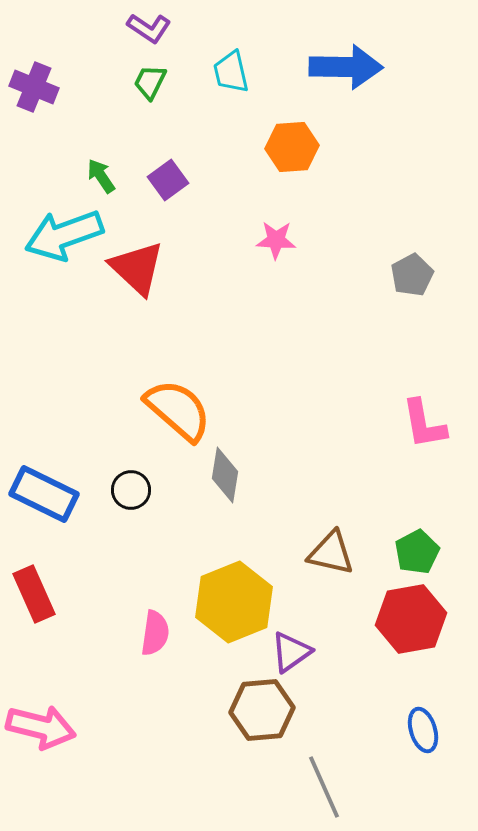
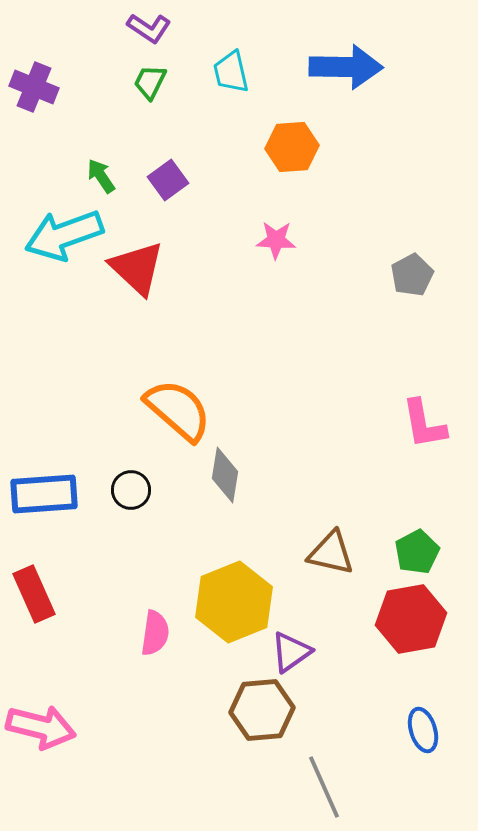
blue rectangle: rotated 30 degrees counterclockwise
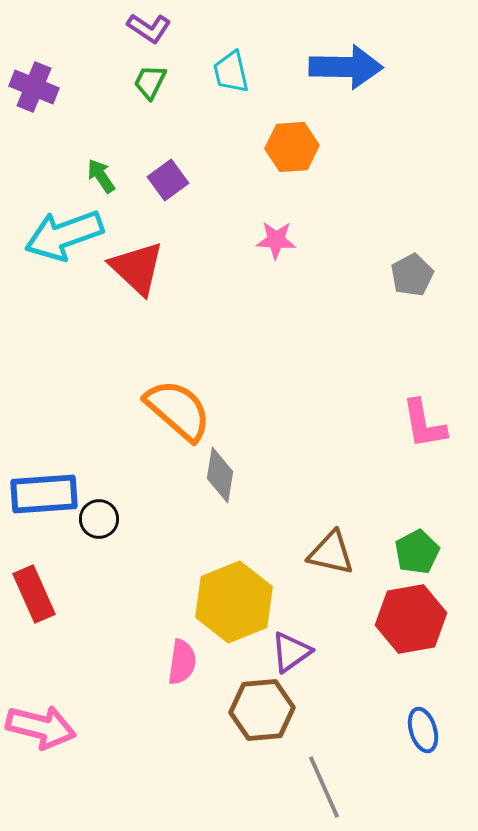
gray diamond: moved 5 px left
black circle: moved 32 px left, 29 px down
pink semicircle: moved 27 px right, 29 px down
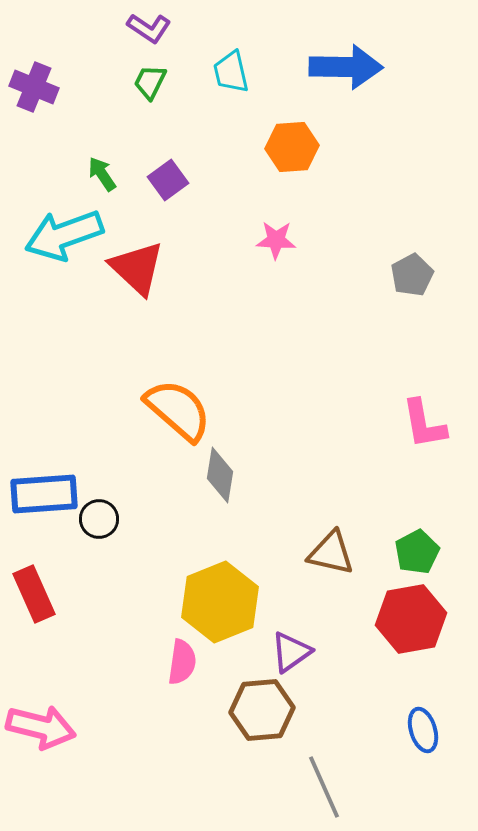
green arrow: moved 1 px right, 2 px up
yellow hexagon: moved 14 px left
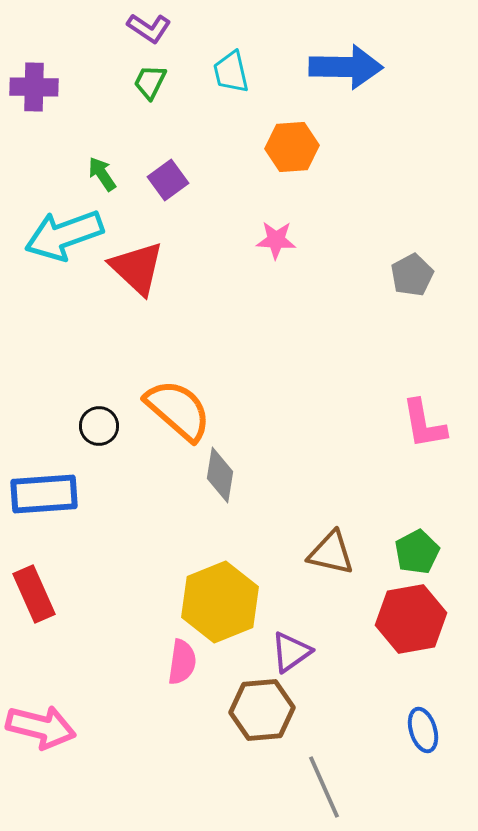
purple cross: rotated 21 degrees counterclockwise
black circle: moved 93 px up
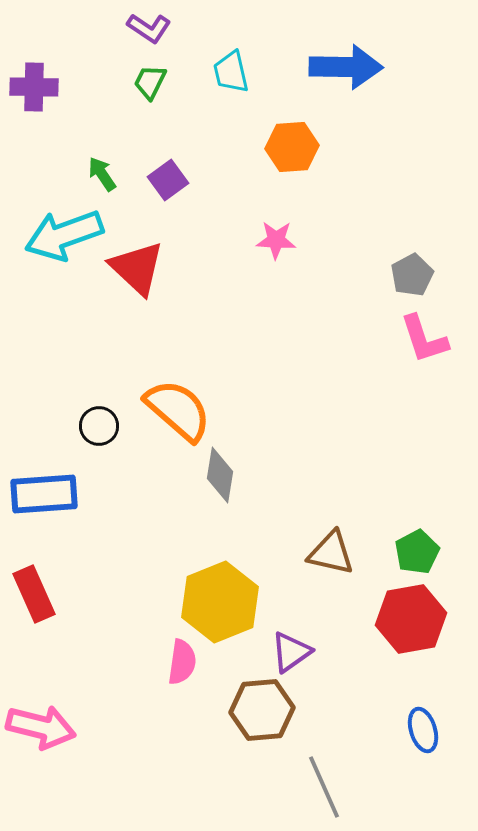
pink L-shape: moved 85 px up; rotated 8 degrees counterclockwise
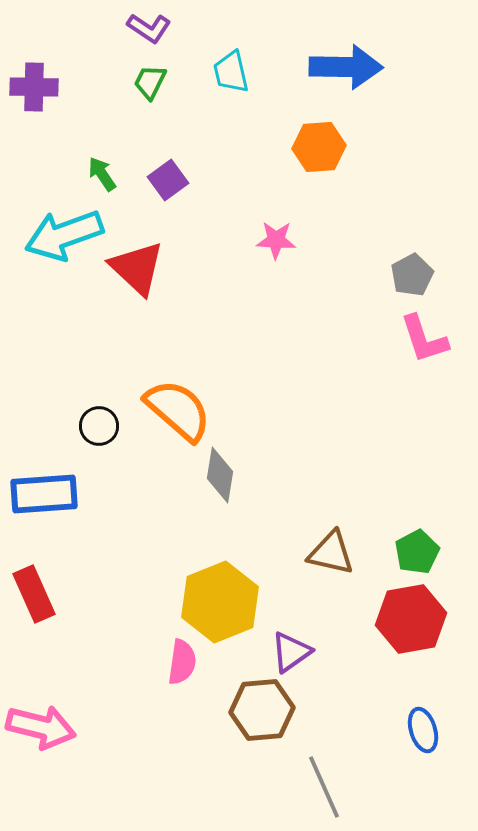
orange hexagon: moved 27 px right
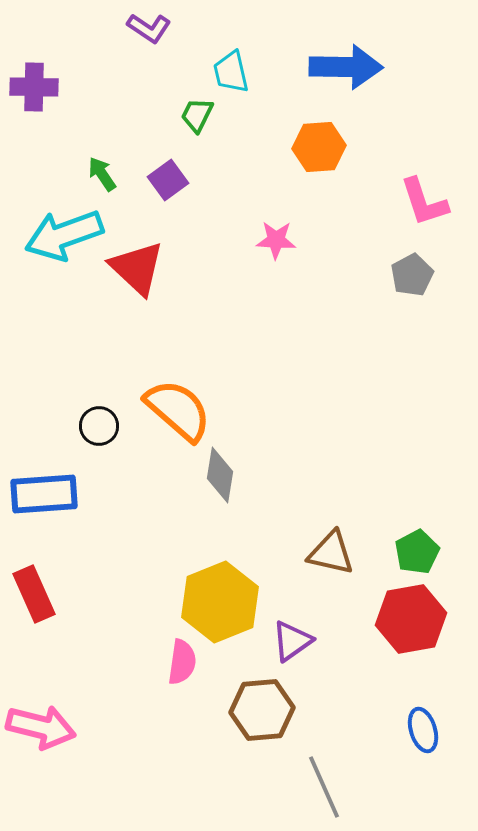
green trapezoid: moved 47 px right, 33 px down
pink L-shape: moved 137 px up
purple triangle: moved 1 px right, 11 px up
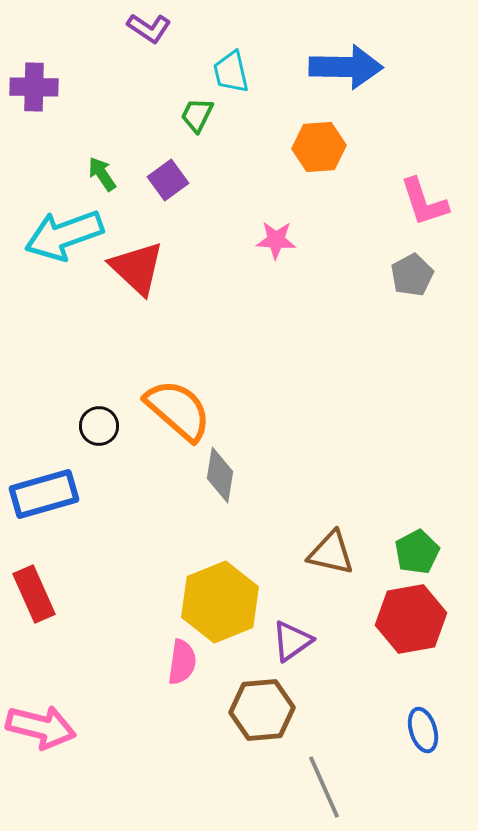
blue rectangle: rotated 12 degrees counterclockwise
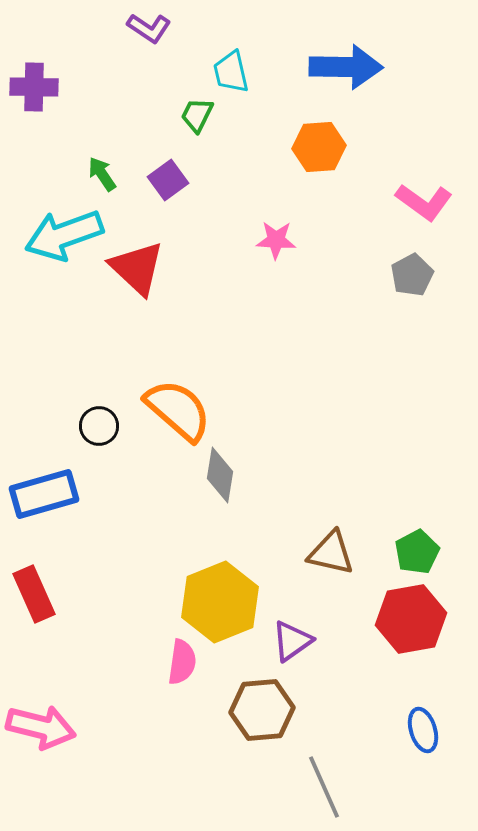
pink L-shape: rotated 36 degrees counterclockwise
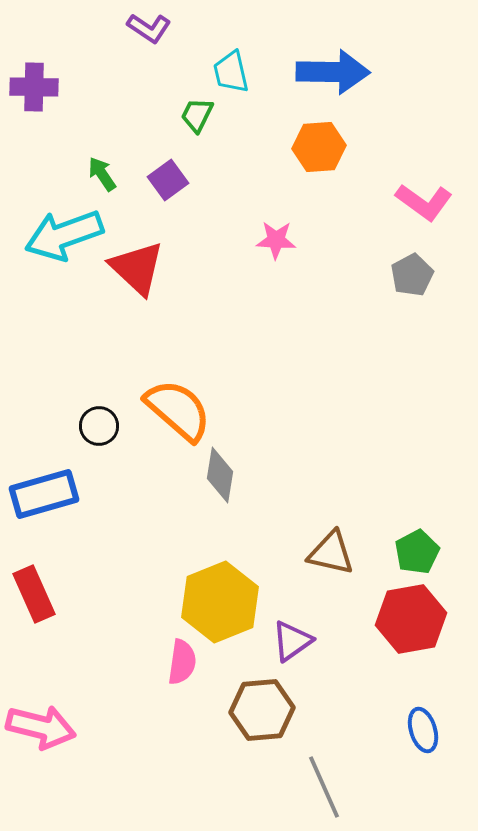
blue arrow: moved 13 px left, 5 px down
